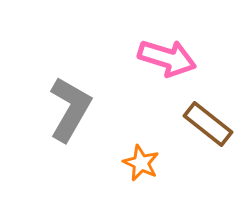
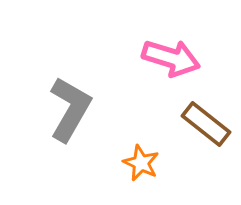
pink arrow: moved 4 px right
brown rectangle: moved 2 px left
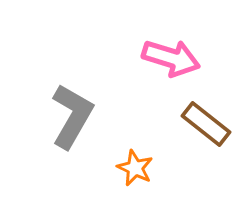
gray L-shape: moved 2 px right, 7 px down
orange star: moved 6 px left, 5 px down
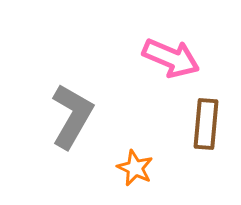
pink arrow: rotated 6 degrees clockwise
brown rectangle: rotated 57 degrees clockwise
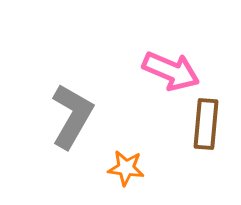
pink arrow: moved 13 px down
orange star: moved 9 px left; rotated 18 degrees counterclockwise
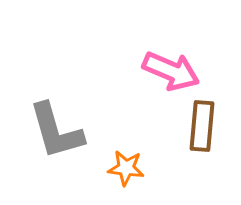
gray L-shape: moved 16 px left, 15 px down; rotated 134 degrees clockwise
brown rectangle: moved 4 px left, 2 px down
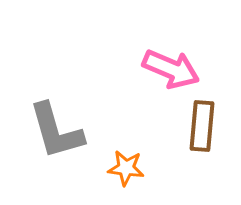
pink arrow: moved 2 px up
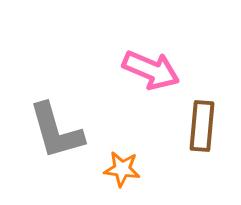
pink arrow: moved 20 px left, 1 px down
orange star: moved 4 px left, 1 px down
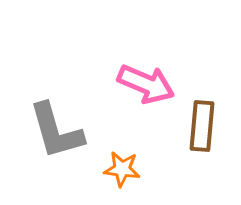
pink arrow: moved 5 px left, 14 px down
